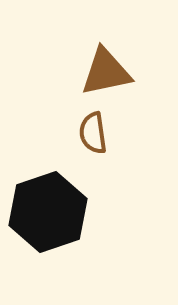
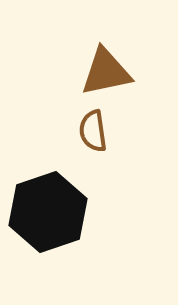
brown semicircle: moved 2 px up
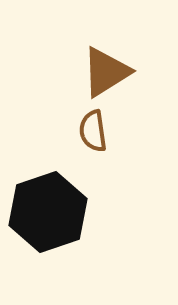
brown triangle: rotated 20 degrees counterclockwise
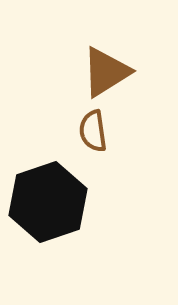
black hexagon: moved 10 px up
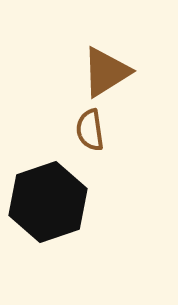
brown semicircle: moved 3 px left, 1 px up
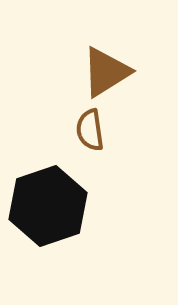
black hexagon: moved 4 px down
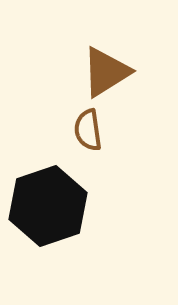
brown semicircle: moved 2 px left
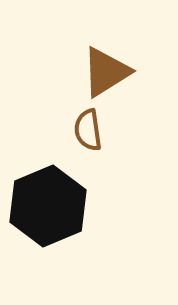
black hexagon: rotated 4 degrees counterclockwise
